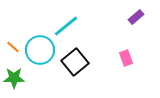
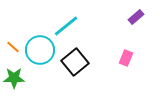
pink rectangle: rotated 42 degrees clockwise
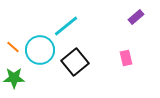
pink rectangle: rotated 35 degrees counterclockwise
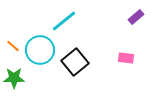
cyan line: moved 2 px left, 5 px up
orange line: moved 1 px up
pink rectangle: rotated 70 degrees counterclockwise
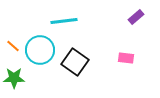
cyan line: rotated 32 degrees clockwise
black square: rotated 16 degrees counterclockwise
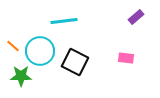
cyan circle: moved 1 px down
black square: rotated 8 degrees counterclockwise
green star: moved 7 px right, 2 px up
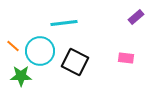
cyan line: moved 2 px down
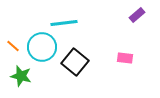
purple rectangle: moved 1 px right, 2 px up
cyan circle: moved 2 px right, 4 px up
pink rectangle: moved 1 px left
black square: rotated 12 degrees clockwise
green star: rotated 15 degrees clockwise
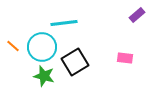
black square: rotated 20 degrees clockwise
green star: moved 23 px right
